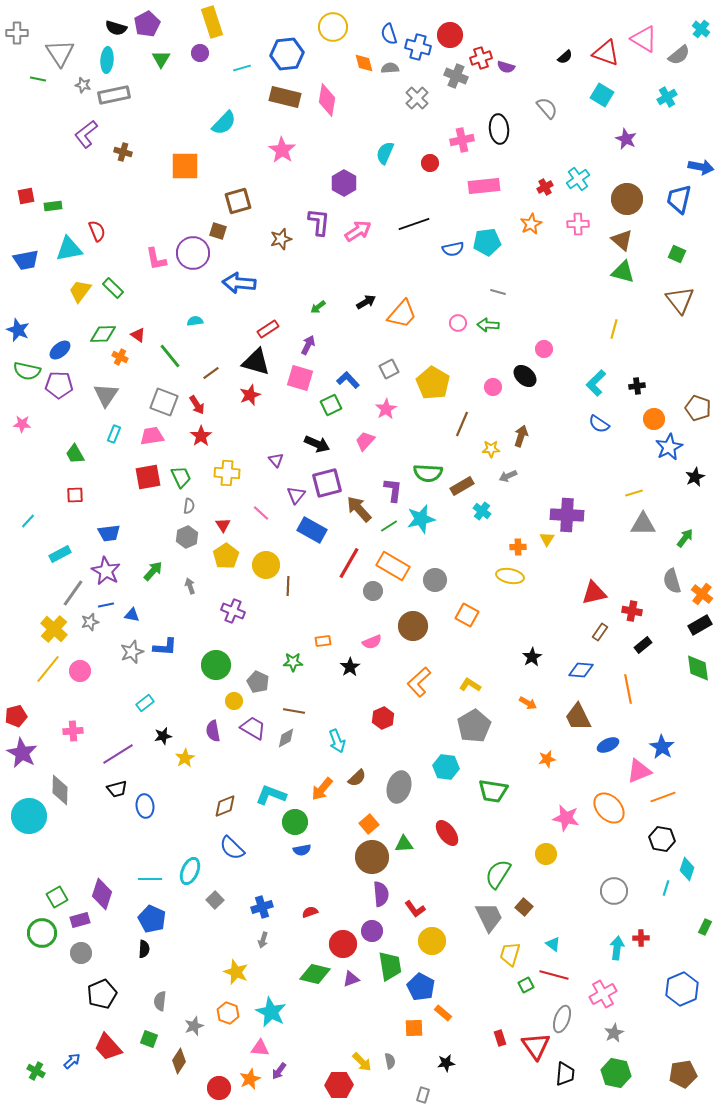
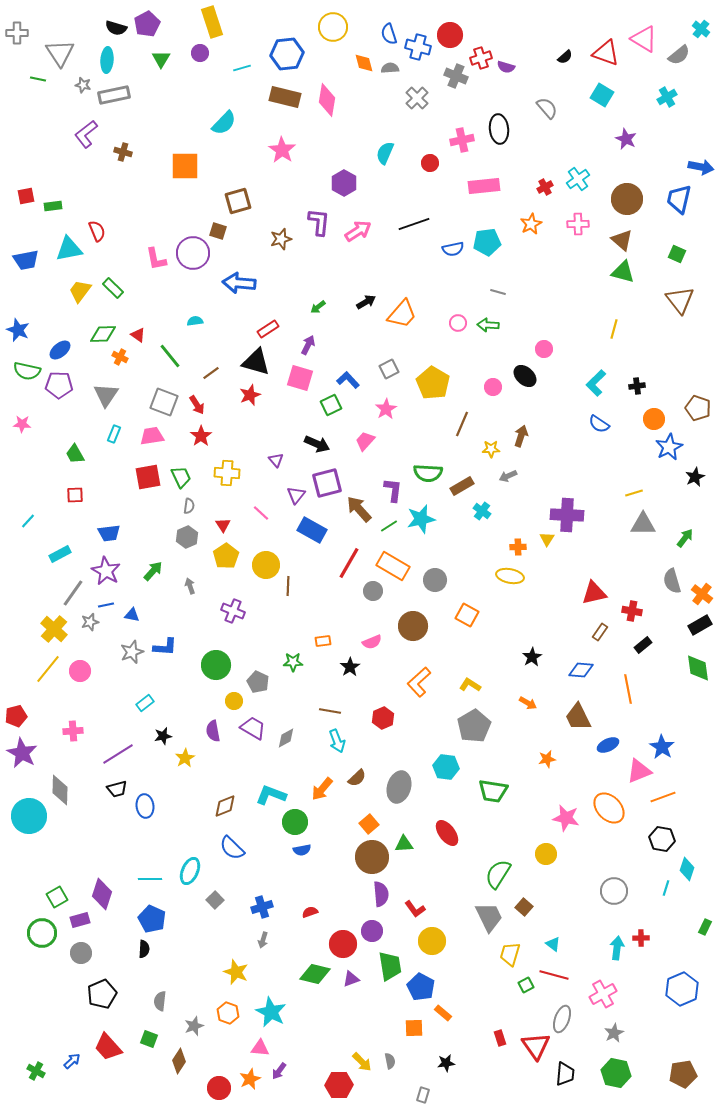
brown line at (294, 711): moved 36 px right
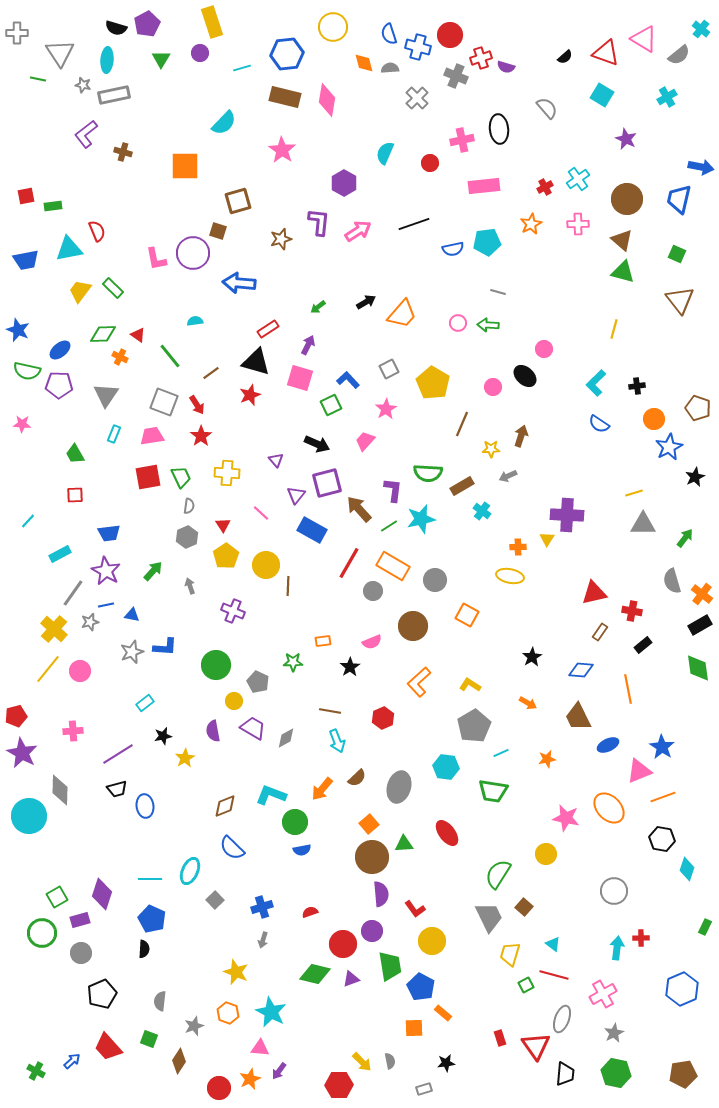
cyan line at (666, 888): moved 165 px left, 135 px up; rotated 49 degrees clockwise
gray rectangle at (423, 1095): moved 1 px right, 6 px up; rotated 56 degrees clockwise
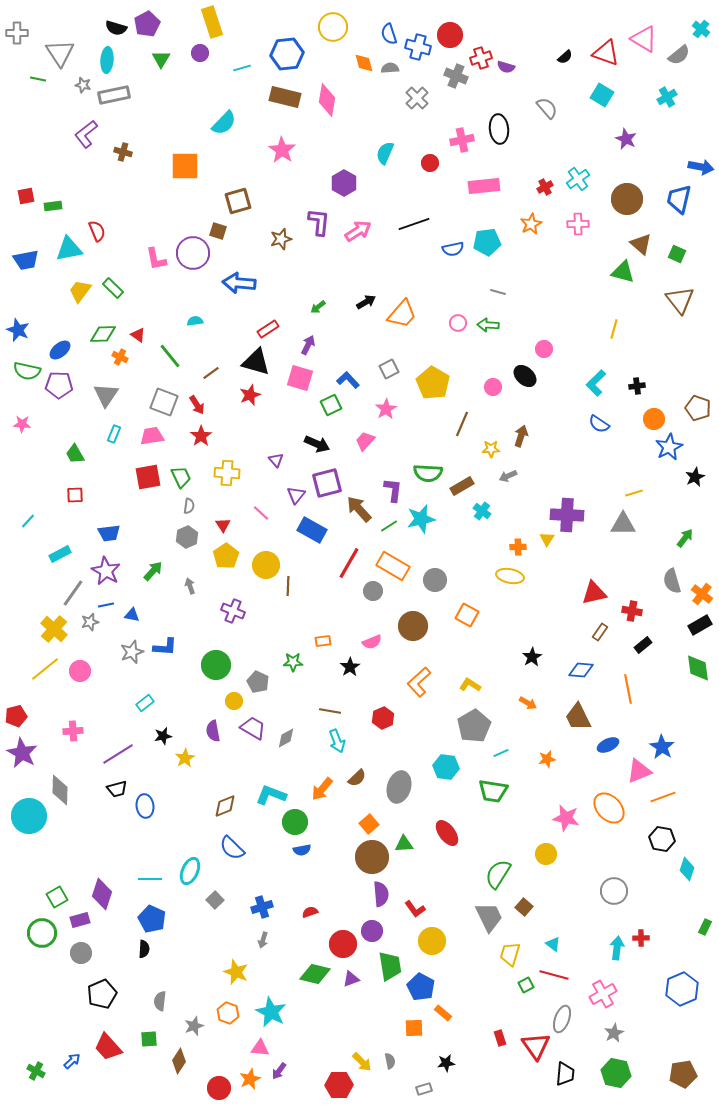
brown triangle at (622, 240): moved 19 px right, 4 px down
gray triangle at (643, 524): moved 20 px left
yellow line at (48, 669): moved 3 px left; rotated 12 degrees clockwise
green square at (149, 1039): rotated 24 degrees counterclockwise
